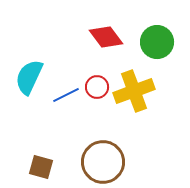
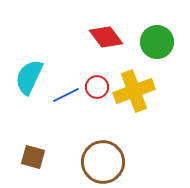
brown square: moved 8 px left, 10 px up
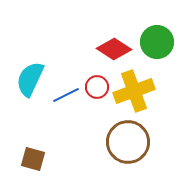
red diamond: moved 8 px right, 12 px down; rotated 20 degrees counterclockwise
cyan semicircle: moved 1 px right, 2 px down
brown square: moved 2 px down
brown circle: moved 25 px right, 20 px up
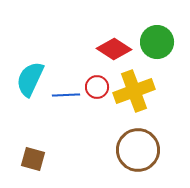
blue line: rotated 24 degrees clockwise
brown circle: moved 10 px right, 8 px down
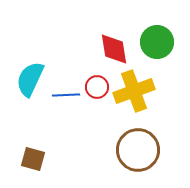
red diamond: rotated 48 degrees clockwise
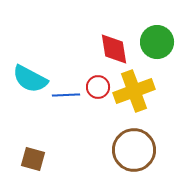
cyan semicircle: rotated 87 degrees counterclockwise
red circle: moved 1 px right
brown circle: moved 4 px left
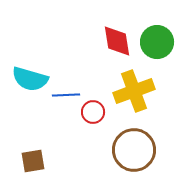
red diamond: moved 3 px right, 8 px up
cyan semicircle: rotated 12 degrees counterclockwise
red circle: moved 5 px left, 25 px down
brown square: moved 2 px down; rotated 25 degrees counterclockwise
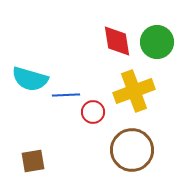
brown circle: moved 2 px left
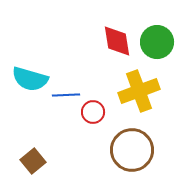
yellow cross: moved 5 px right
brown square: rotated 30 degrees counterclockwise
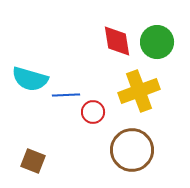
brown square: rotated 30 degrees counterclockwise
